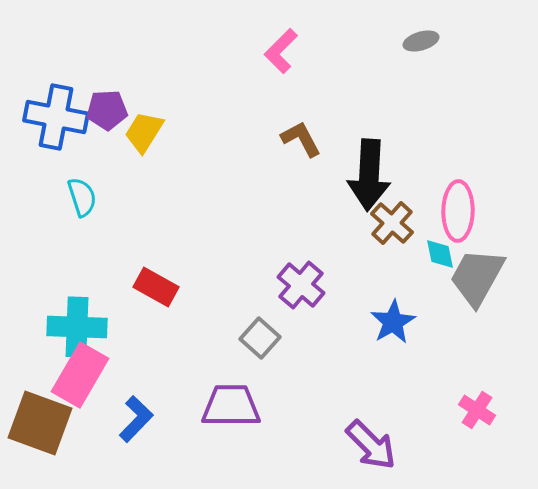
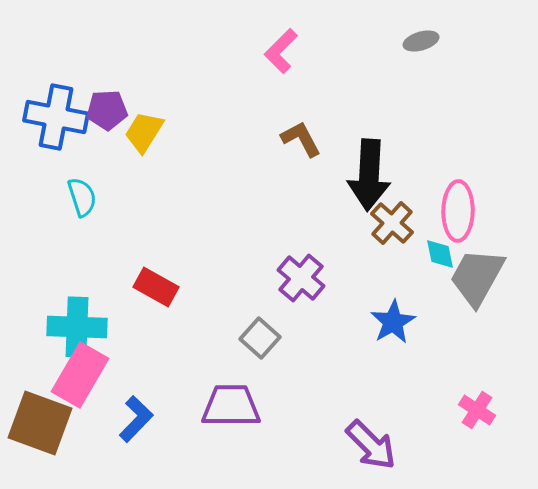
purple cross: moved 7 px up
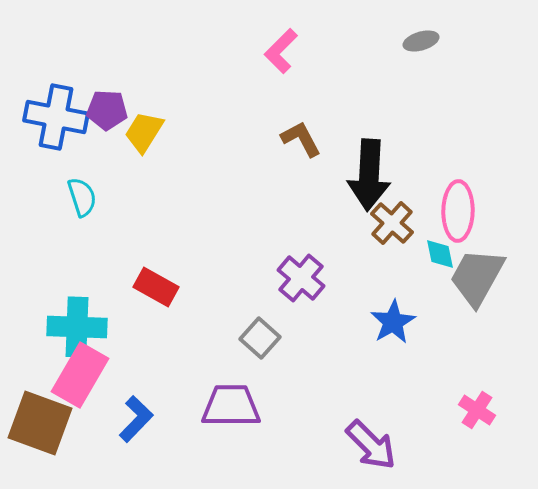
purple pentagon: rotated 6 degrees clockwise
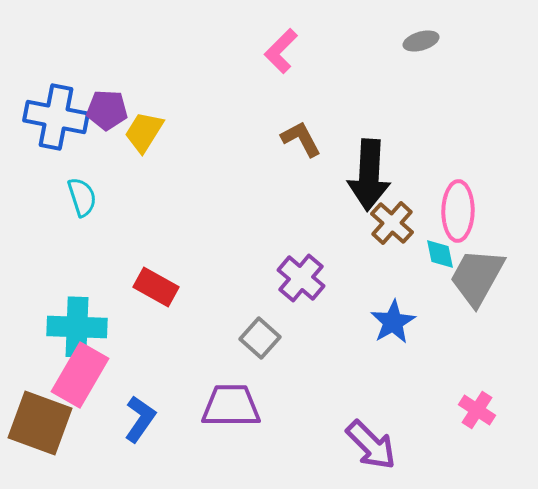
blue L-shape: moved 4 px right; rotated 9 degrees counterclockwise
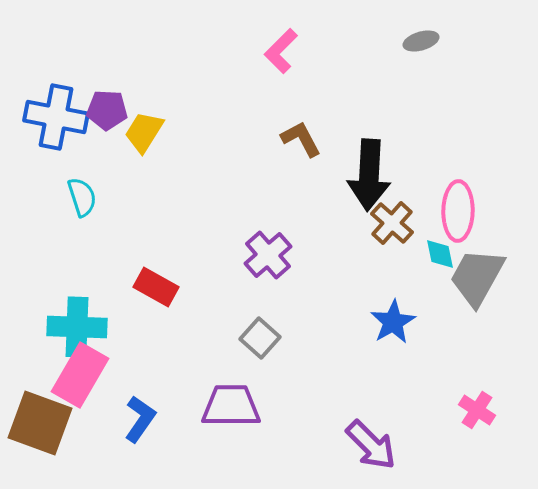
purple cross: moved 33 px left, 23 px up; rotated 9 degrees clockwise
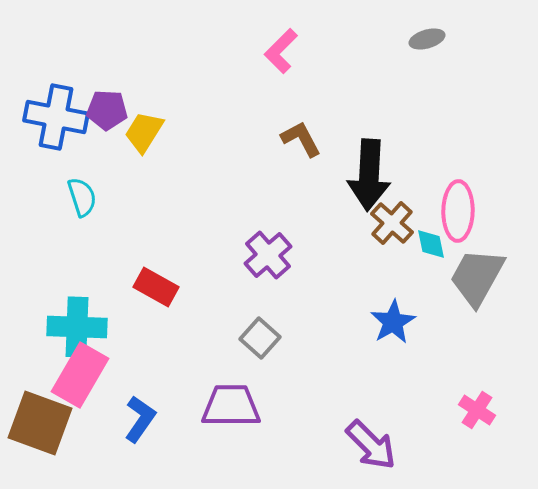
gray ellipse: moved 6 px right, 2 px up
cyan diamond: moved 9 px left, 10 px up
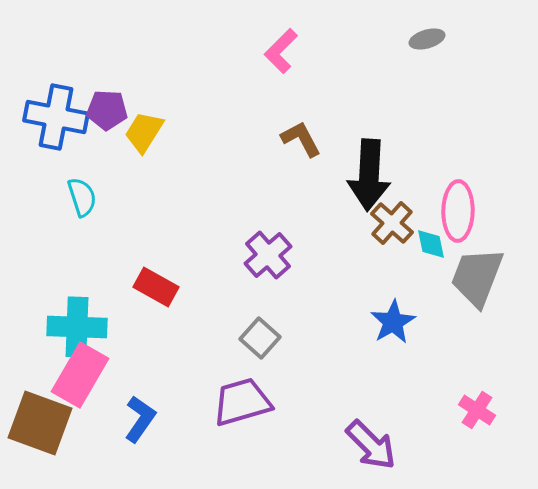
gray trapezoid: rotated 8 degrees counterclockwise
purple trapezoid: moved 11 px right, 4 px up; rotated 16 degrees counterclockwise
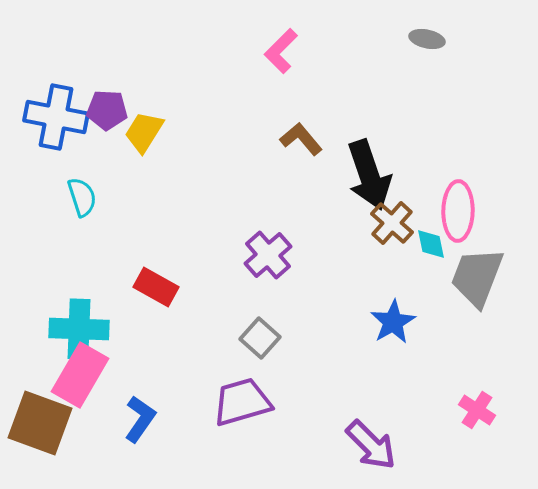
gray ellipse: rotated 28 degrees clockwise
brown L-shape: rotated 12 degrees counterclockwise
black arrow: rotated 22 degrees counterclockwise
cyan cross: moved 2 px right, 2 px down
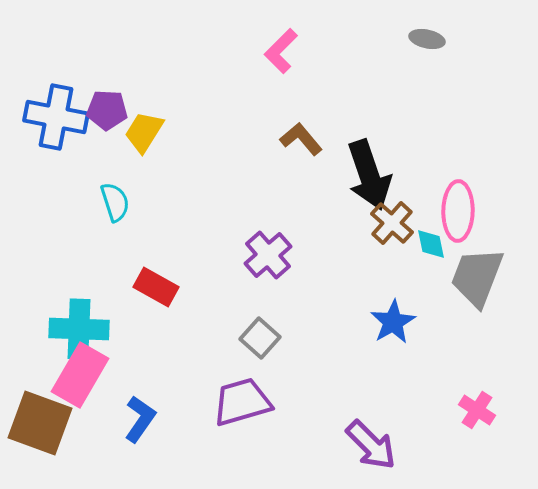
cyan semicircle: moved 33 px right, 5 px down
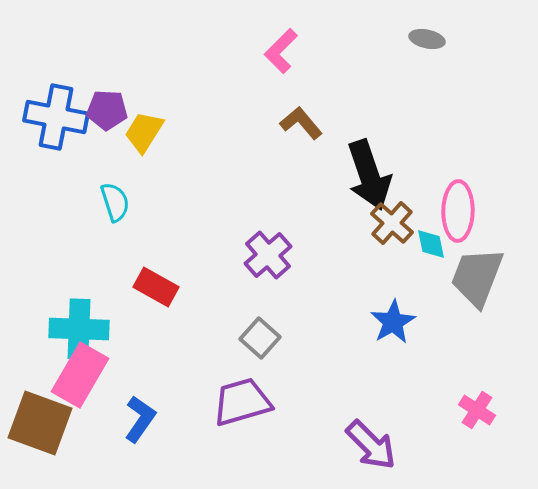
brown L-shape: moved 16 px up
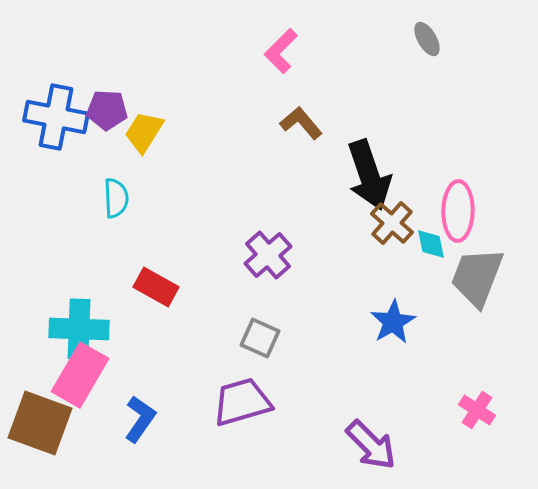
gray ellipse: rotated 48 degrees clockwise
cyan semicircle: moved 1 px right, 4 px up; rotated 15 degrees clockwise
gray square: rotated 18 degrees counterclockwise
